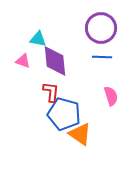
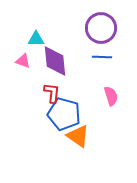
cyan triangle: moved 2 px left; rotated 12 degrees counterclockwise
red L-shape: moved 1 px right, 1 px down
orange triangle: moved 2 px left, 2 px down
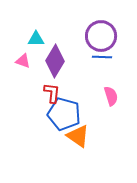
purple circle: moved 8 px down
purple diamond: rotated 36 degrees clockwise
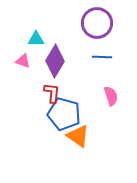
purple circle: moved 4 px left, 13 px up
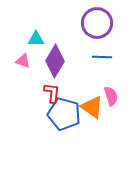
orange triangle: moved 14 px right, 29 px up
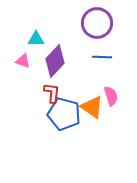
purple diamond: rotated 12 degrees clockwise
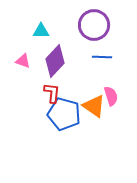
purple circle: moved 3 px left, 2 px down
cyan triangle: moved 5 px right, 8 px up
orange triangle: moved 2 px right, 1 px up
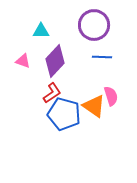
red L-shape: rotated 50 degrees clockwise
